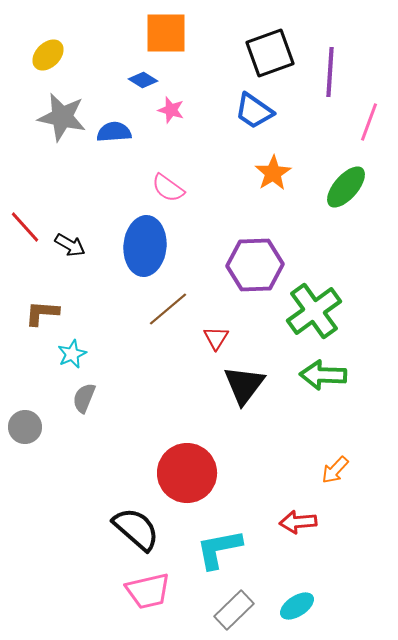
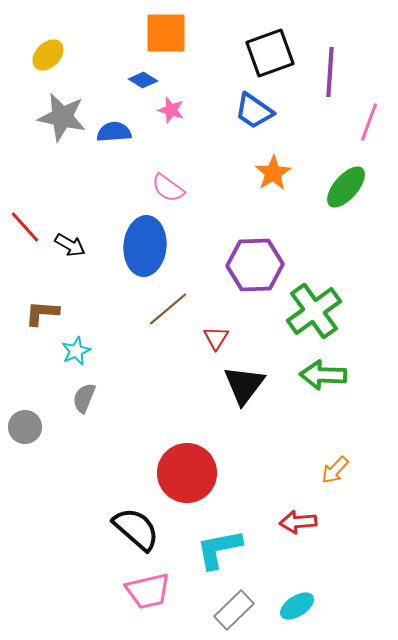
cyan star: moved 4 px right, 3 px up
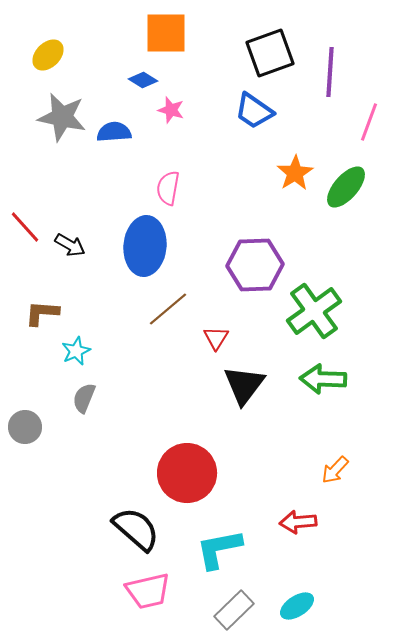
orange star: moved 22 px right
pink semicircle: rotated 64 degrees clockwise
green arrow: moved 4 px down
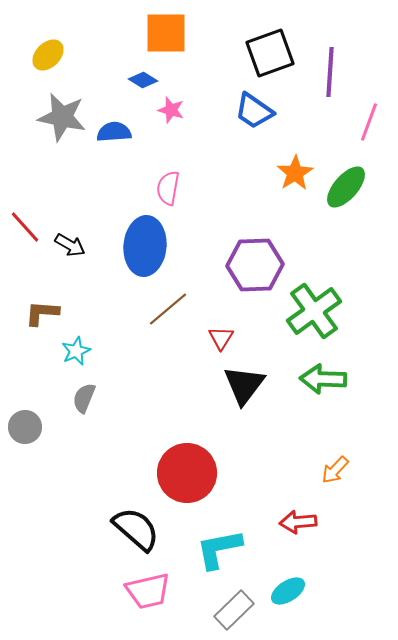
red triangle: moved 5 px right
cyan ellipse: moved 9 px left, 15 px up
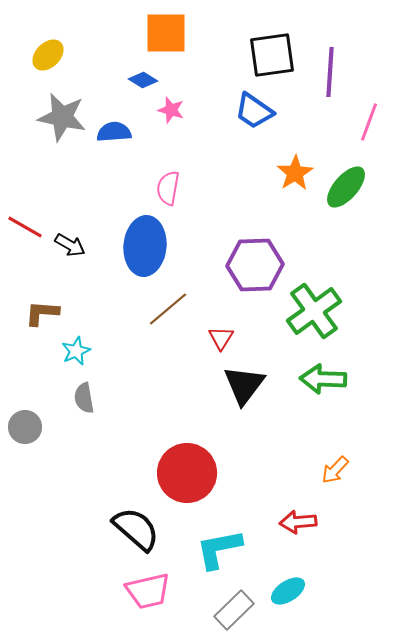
black square: moved 2 px right, 2 px down; rotated 12 degrees clockwise
red line: rotated 18 degrees counterclockwise
gray semicircle: rotated 32 degrees counterclockwise
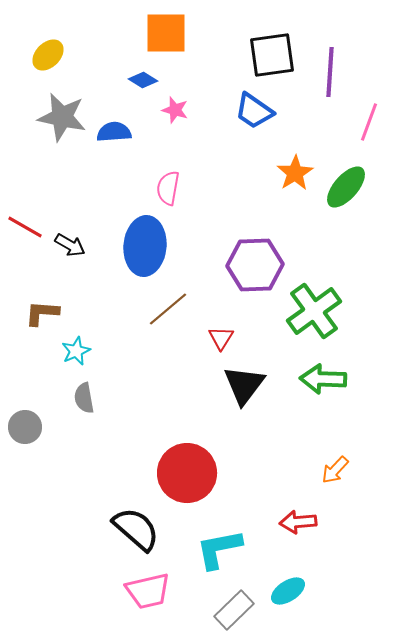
pink star: moved 4 px right
